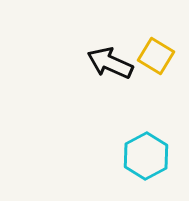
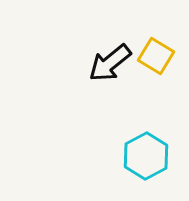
black arrow: rotated 63 degrees counterclockwise
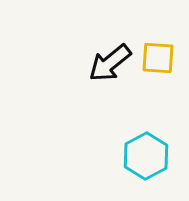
yellow square: moved 2 px right, 2 px down; rotated 27 degrees counterclockwise
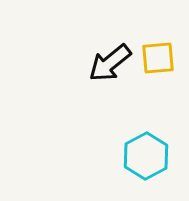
yellow square: rotated 9 degrees counterclockwise
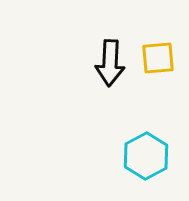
black arrow: rotated 48 degrees counterclockwise
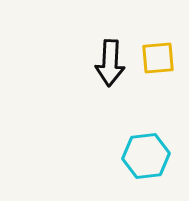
cyan hexagon: rotated 21 degrees clockwise
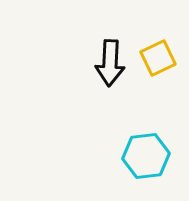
yellow square: rotated 21 degrees counterclockwise
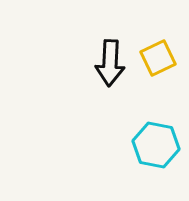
cyan hexagon: moved 10 px right, 11 px up; rotated 18 degrees clockwise
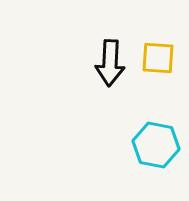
yellow square: rotated 30 degrees clockwise
